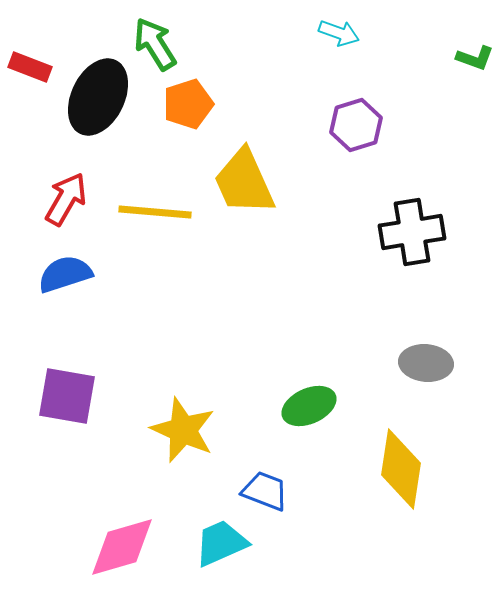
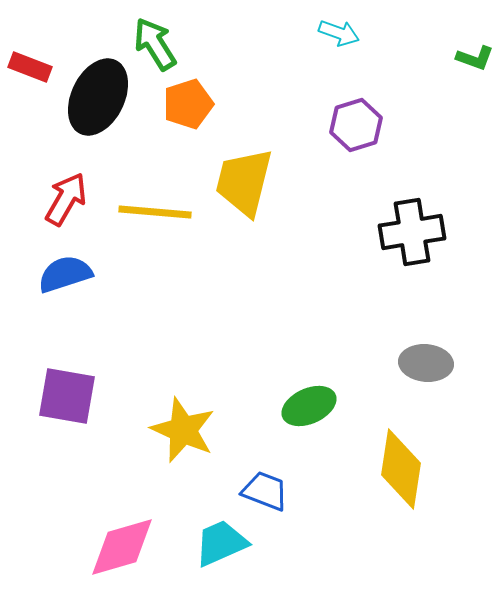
yellow trapezoid: rotated 38 degrees clockwise
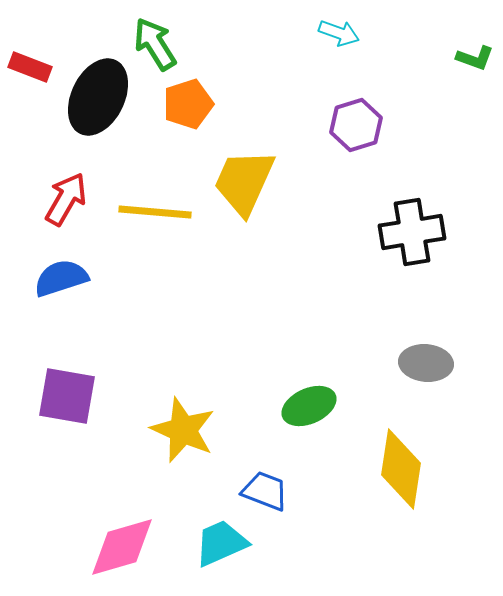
yellow trapezoid: rotated 10 degrees clockwise
blue semicircle: moved 4 px left, 4 px down
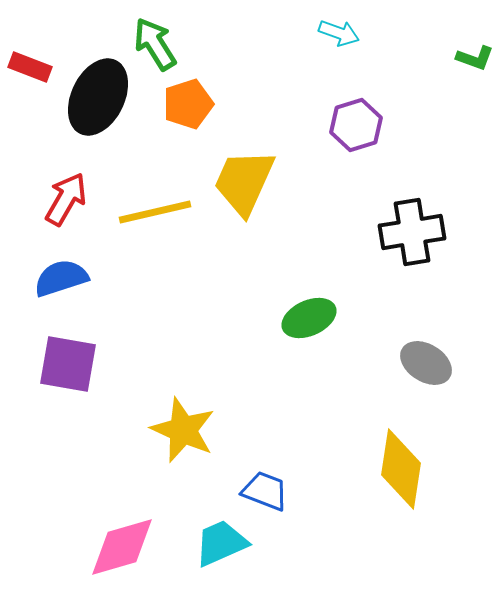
yellow line: rotated 18 degrees counterclockwise
gray ellipse: rotated 27 degrees clockwise
purple square: moved 1 px right, 32 px up
green ellipse: moved 88 px up
